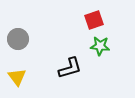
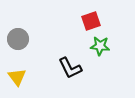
red square: moved 3 px left, 1 px down
black L-shape: rotated 80 degrees clockwise
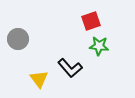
green star: moved 1 px left
black L-shape: rotated 15 degrees counterclockwise
yellow triangle: moved 22 px right, 2 px down
